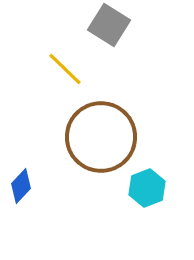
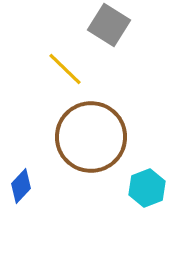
brown circle: moved 10 px left
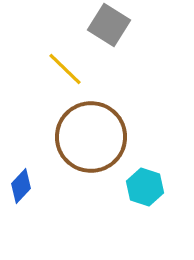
cyan hexagon: moved 2 px left, 1 px up; rotated 21 degrees counterclockwise
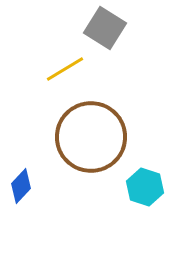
gray square: moved 4 px left, 3 px down
yellow line: rotated 75 degrees counterclockwise
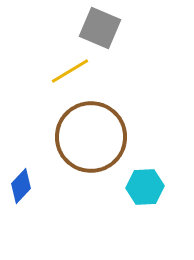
gray square: moved 5 px left; rotated 9 degrees counterclockwise
yellow line: moved 5 px right, 2 px down
cyan hexagon: rotated 21 degrees counterclockwise
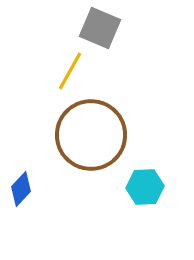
yellow line: rotated 30 degrees counterclockwise
brown circle: moved 2 px up
blue diamond: moved 3 px down
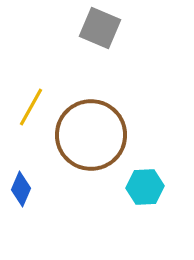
yellow line: moved 39 px left, 36 px down
blue diamond: rotated 20 degrees counterclockwise
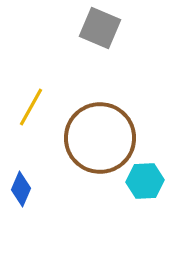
brown circle: moved 9 px right, 3 px down
cyan hexagon: moved 6 px up
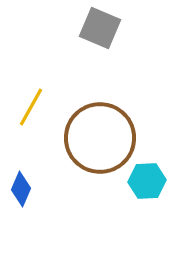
cyan hexagon: moved 2 px right
